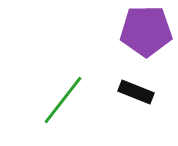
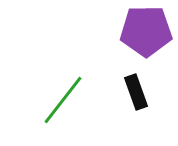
black rectangle: rotated 48 degrees clockwise
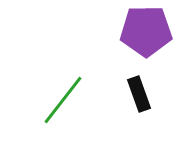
black rectangle: moved 3 px right, 2 px down
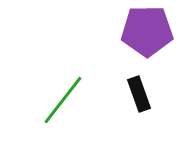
purple pentagon: moved 1 px right
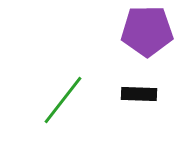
black rectangle: rotated 68 degrees counterclockwise
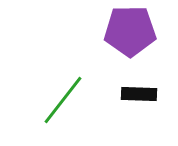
purple pentagon: moved 17 px left
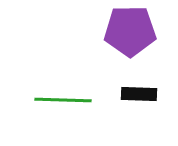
green line: rotated 54 degrees clockwise
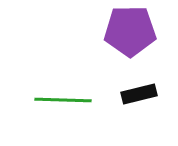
black rectangle: rotated 16 degrees counterclockwise
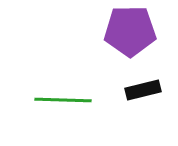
black rectangle: moved 4 px right, 4 px up
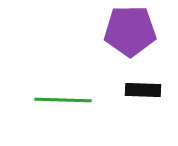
black rectangle: rotated 16 degrees clockwise
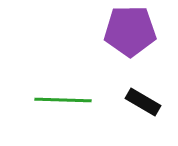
black rectangle: moved 12 px down; rotated 28 degrees clockwise
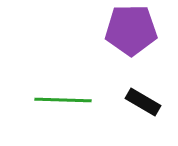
purple pentagon: moved 1 px right, 1 px up
